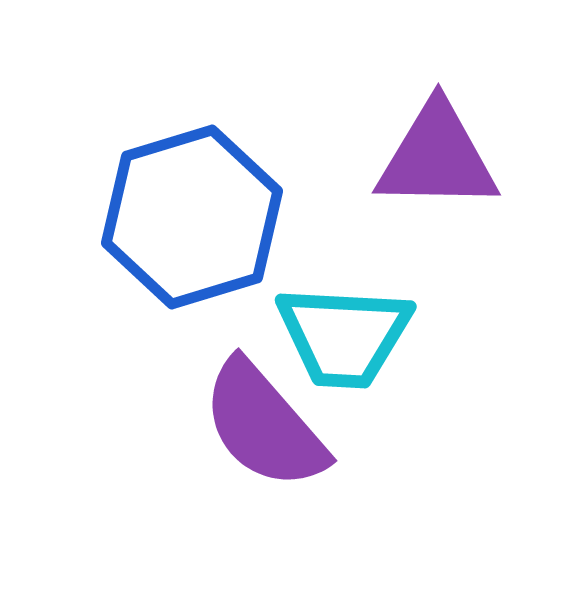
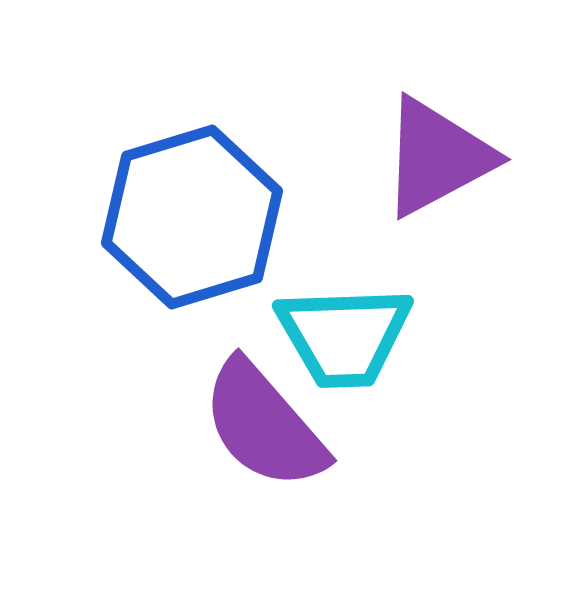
purple triangle: rotated 29 degrees counterclockwise
cyan trapezoid: rotated 5 degrees counterclockwise
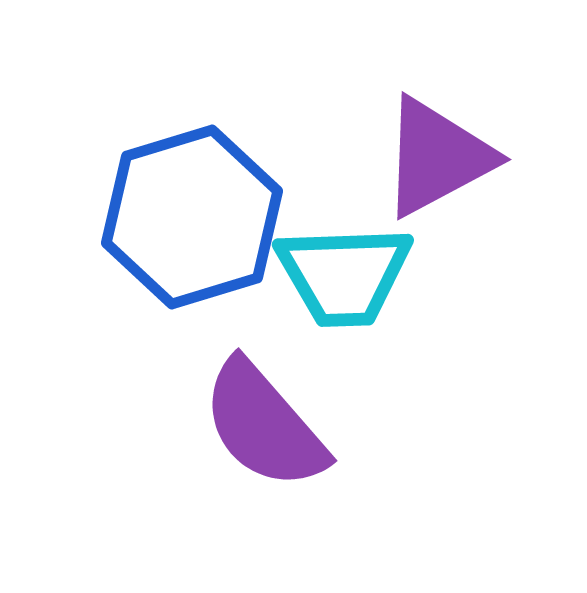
cyan trapezoid: moved 61 px up
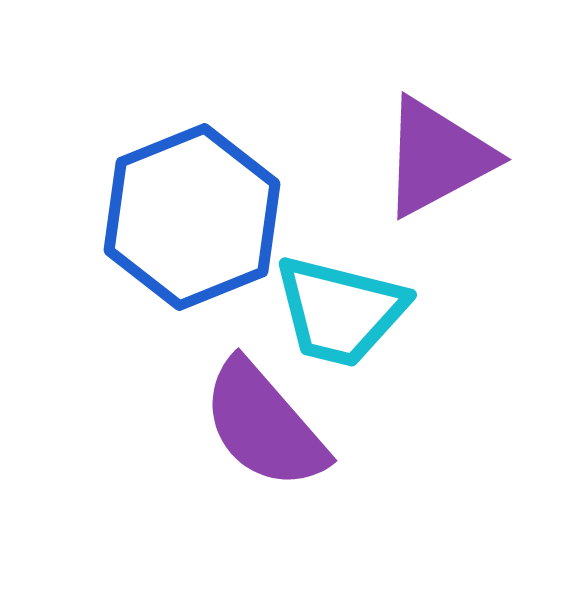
blue hexagon: rotated 5 degrees counterclockwise
cyan trapezoid: moved 4 px left, 36 px down; rotated 16 degrees clockwise
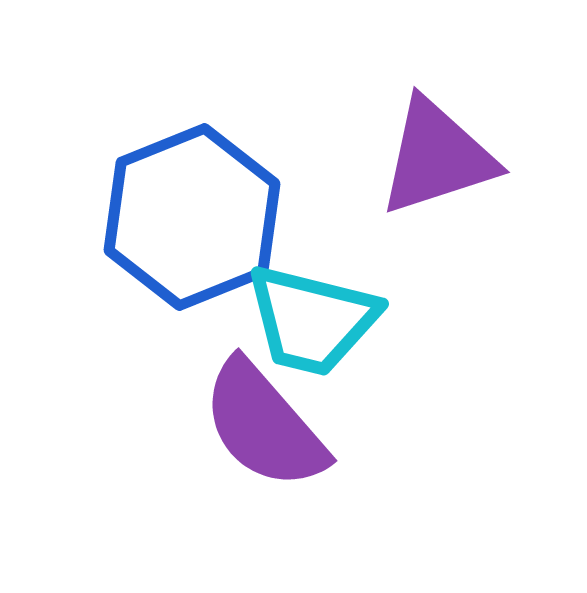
purple triangle: rotated 10 degrees clockwise
cyan trapezoid: moved 28 px left, 9 px down
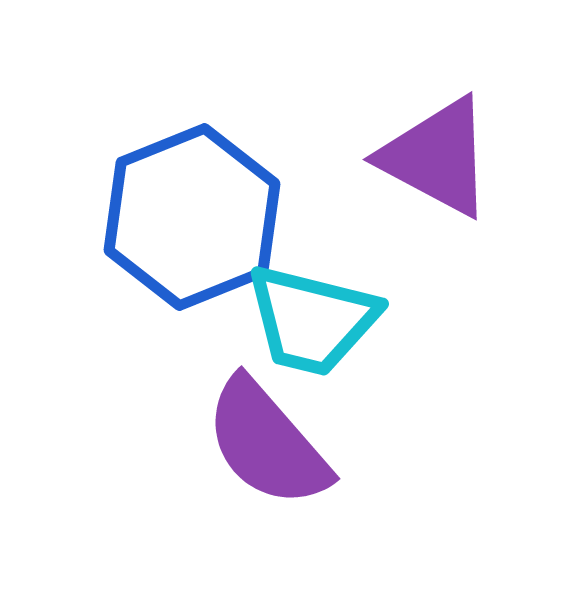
purple triangle: rotated 46 degrees clockwise
purple semicircle: moved 3 px right, 18 px down
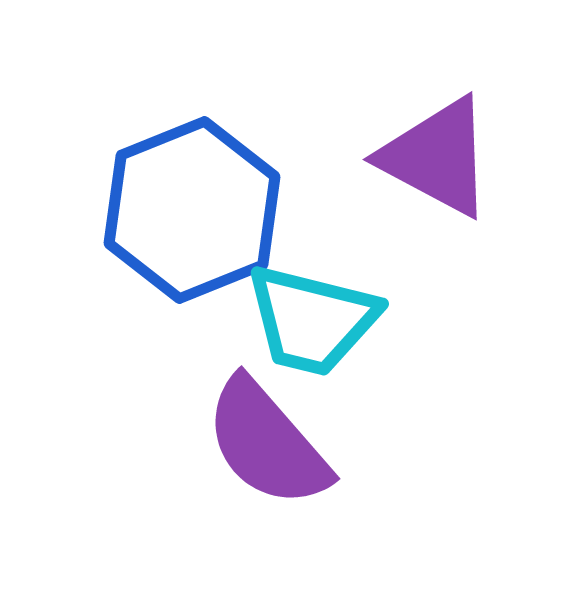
blue hexagon: moved 7 px up
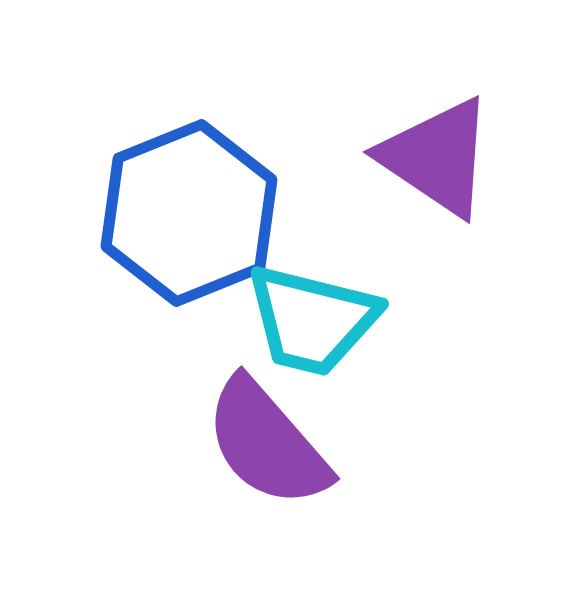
purple triangle: rotated 6 degrees clockwise
blue hexagon: moved 3 px left, 3 px down
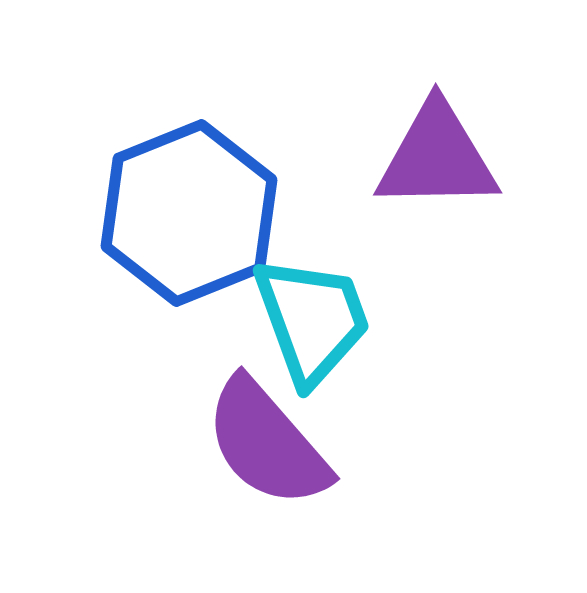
purple triangle: rotated 35 degrees counterclockwise
cyan trapezoid: rotated 124 degrees counterclockwise
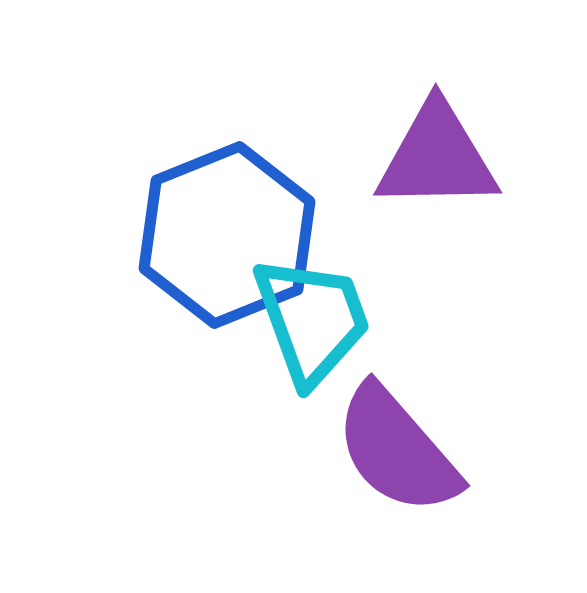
blue hexagon: moved 38 px right, 22 px down
purple semicircle: moved 130 px right, 7 px down
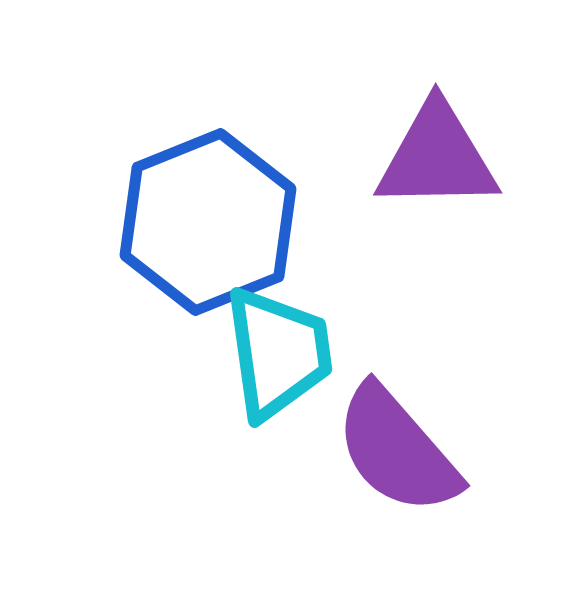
blue hexagon: moved 19 px left, 13 px up
cyan trapezoid: moved 34 px left, 33 px down; rotated 12 degrees clockwise
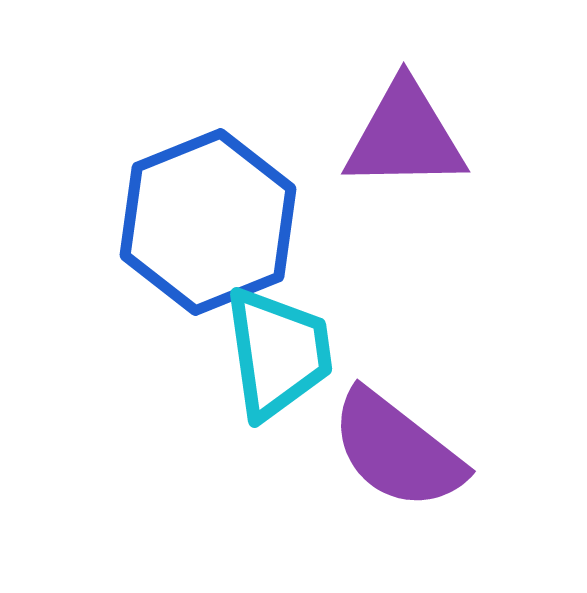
purple triangle: moved 32 px left, 21 px up
purple semicircle: rotated 11 degrees counterclockwise
